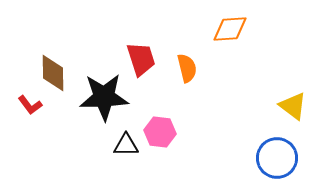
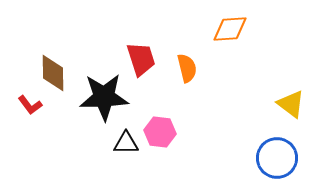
yellow triangle: moved 2 px left, 2 px up
black triangle: moved 2 px up
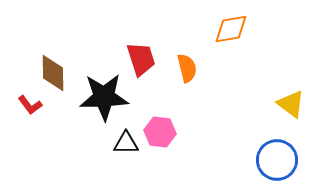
orange diamond: moved 1 px right; rotated 6 degrees counterclockwise
blue circle: moved 2 px down
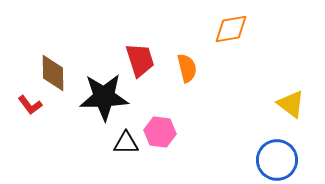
red trapezoid: moved 1 px left, 1 px down
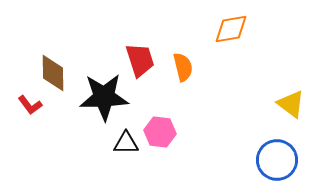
orange semicircle: moved 4 px left, 1 px up
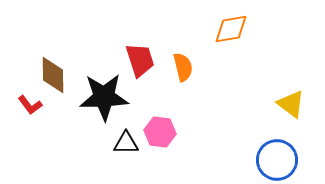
brown diamond: moved 2 px down
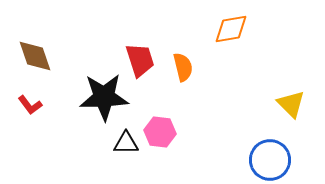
brown diamond: moved 18 px left, 19 px up; rotated 18 degrees counterclockwise
yellow triangle: rotated 8 degrees clockwise
blue circle: moved 7 px left
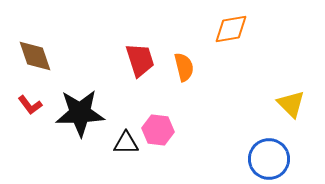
orange semicircle: moved 1 px right
black star: moved 24 px left, 16 px down
pink hexagon: moved 2 px left, 2 px up
blue circle: moved 1 px left, 1 px up
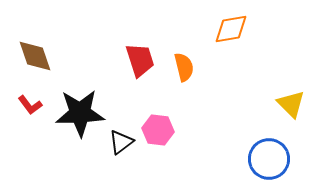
black triangle: moved 5 px left, 1 px up; rotated 36 degrees counterclockwise
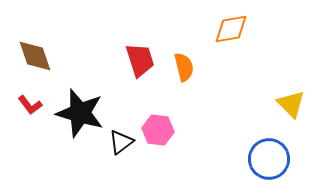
black star: rotated 18 degrees clockwise
